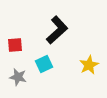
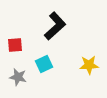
black L-shape: moved 2 px left, 4 px up
yellow star: rotated 24 degrees clockwise
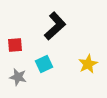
yellow star: moved 1 px left, 1 px up; rotated 24 degrees counterclockwise
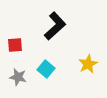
cyan square: moved 2 px right, 5 px down; rotated 24 degrees counterclockwise
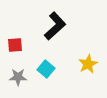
gray star: rotated 12 degrees counterclockwise
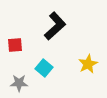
cyan square: moved 2 px left, 1 px up
gray star: moved 1 px right, 6 px down
